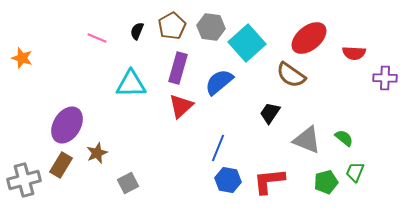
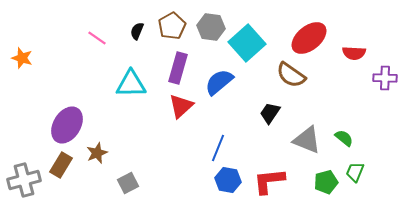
pink line: rotated 12 degrees clockwise
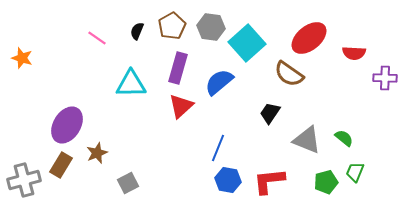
brown semicircle: moved 2 px left, 1 px up
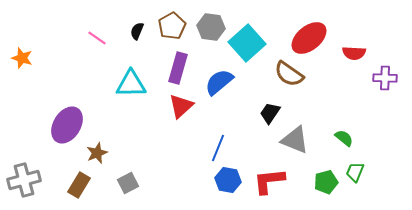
gray triangle: moved 12 px left
brown rectangle: moved 18 px right, 20 px down
